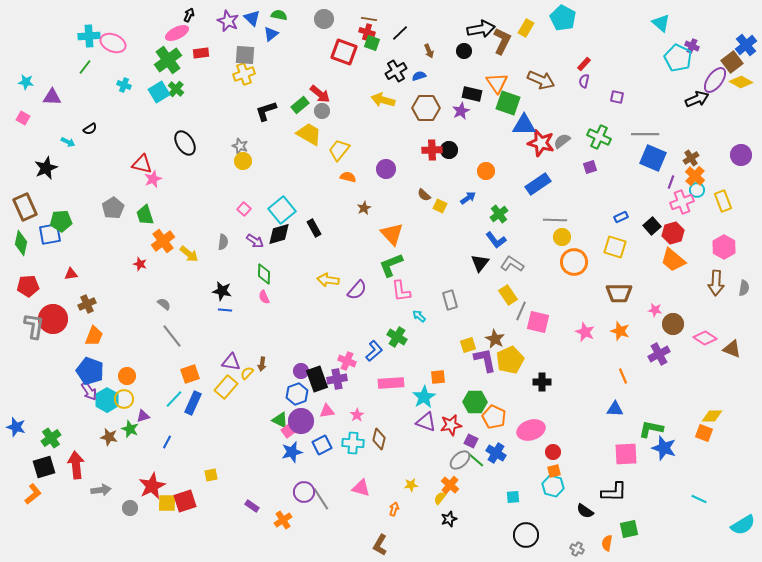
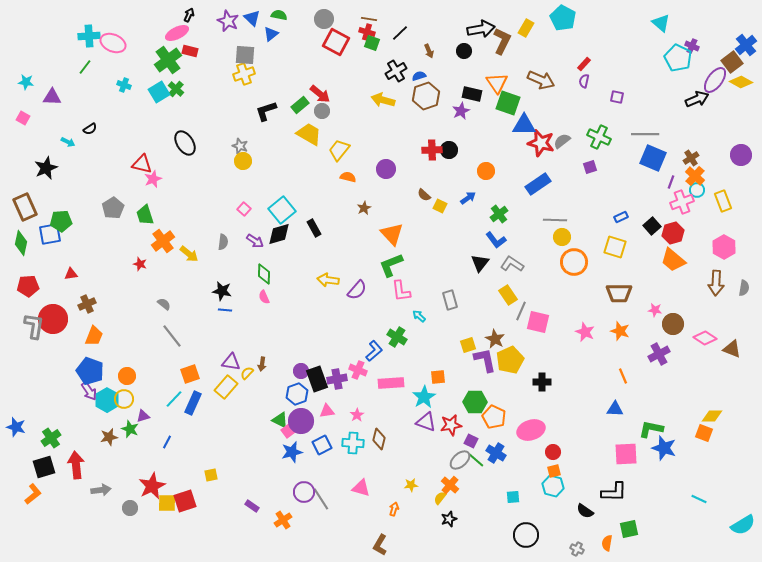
red square at (344, 52): moved 8 px left, 10 px up; rotated 8 degrees clockwise
red rectangle at (201, 53): moved 11 px left, 2 px up; rotated 21 degrees clockwise
brown hexagon at (426, 108): moved 12 px up; rotated 20 degrees counterclockwise
pink cross at (347, 361): moved 11 px right, 9 px down
brown star at (109, 437): rotated 24 degrees counterclockwise
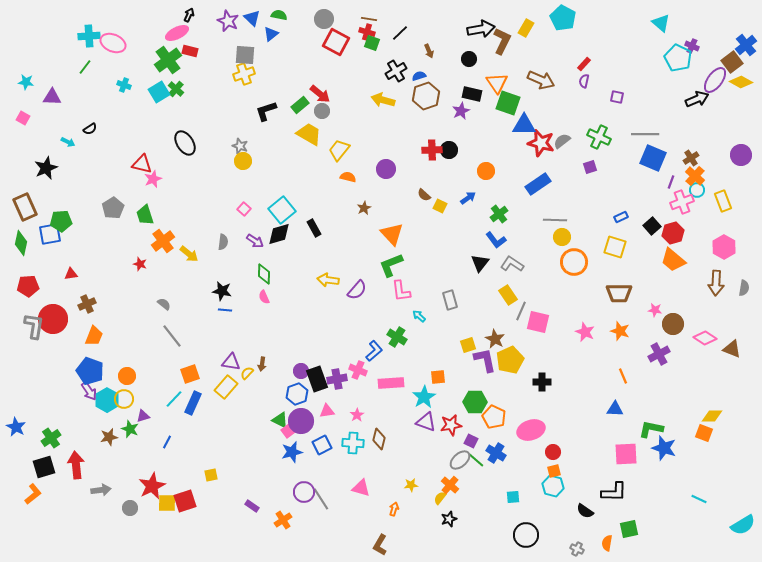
black circle at (464, 51): moved 5 px right, 8 px down
blue star at (16, 427): rotated 12 degrees clockwise
